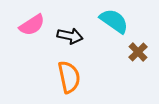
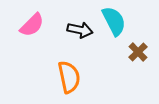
cyan semicircle: rotated 28 degrees clockwise
pink semicircle: rotated 12 degrees counterclockwise
black arrow: moved 10 px right, 6 px up
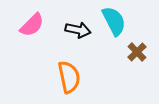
black arrow: moved 2 px left
brown cross: moved 1 px left
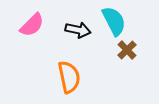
brown cross: moved 10 px left, 2 px up
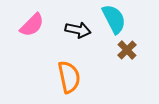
cyan semicircle: moved 2 px up
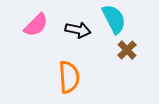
pink semicircle: moved 4 px right
orange semicircle: rotated 8 degrees clockwise
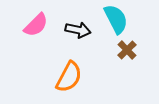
cyan semicircle: moved 2 px right
orange semicircle: rotated 32 degrees clockwise
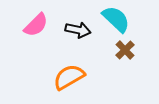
cyan semicircle: rotated 20 degrees counterclockwise
brown cross: moved 2 px left
orange semicircle: rotated 148 degrees counterclockwise
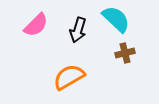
black arrow: rotated 95 degrees clockwise
brown cross: moved 3 px down; rotated 30 degrees clockwise
